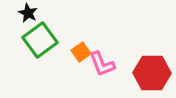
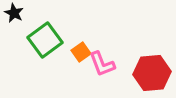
black star: moved 14 px left
green square: moved 5 px right
red hexagon: rotated 6 degrees counterclockwise
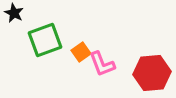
green square: rotated 16 degrees clockwise
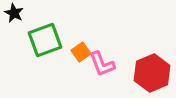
red hexagon: rotated 18 degrees counterclockwise
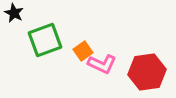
orange square: moved 2 px right, 1 px up
pink L-shape: rotated 44 degrees counterclockwise
red hexagon: moved 5 px left, 1 px up; rotated 15 degrees clockwise
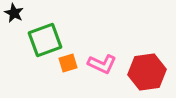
orange square: moved 15 px left, 12 px down; rotated 18 degrees clockwise
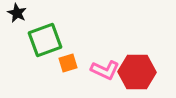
black star: moved 3 px right
pink L-shape: moved 3 px right, 6 px down
red hexagon: moved 10 px left; rotated 9 degrees clockwise
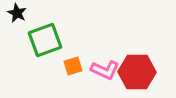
orange square: moved 5 px right, 3 px down
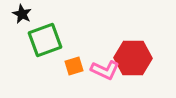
black star: moved 5 px right, 1 px down
orange square: moved 1 px right
red hexagon: moved 4 px left, 14 px up
